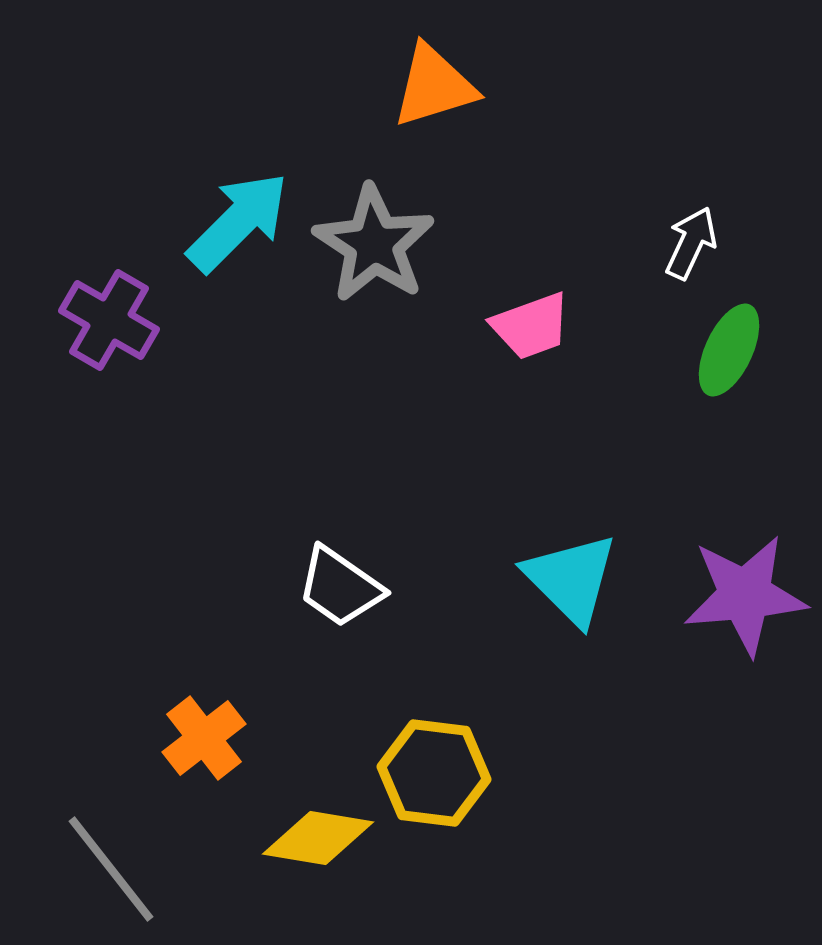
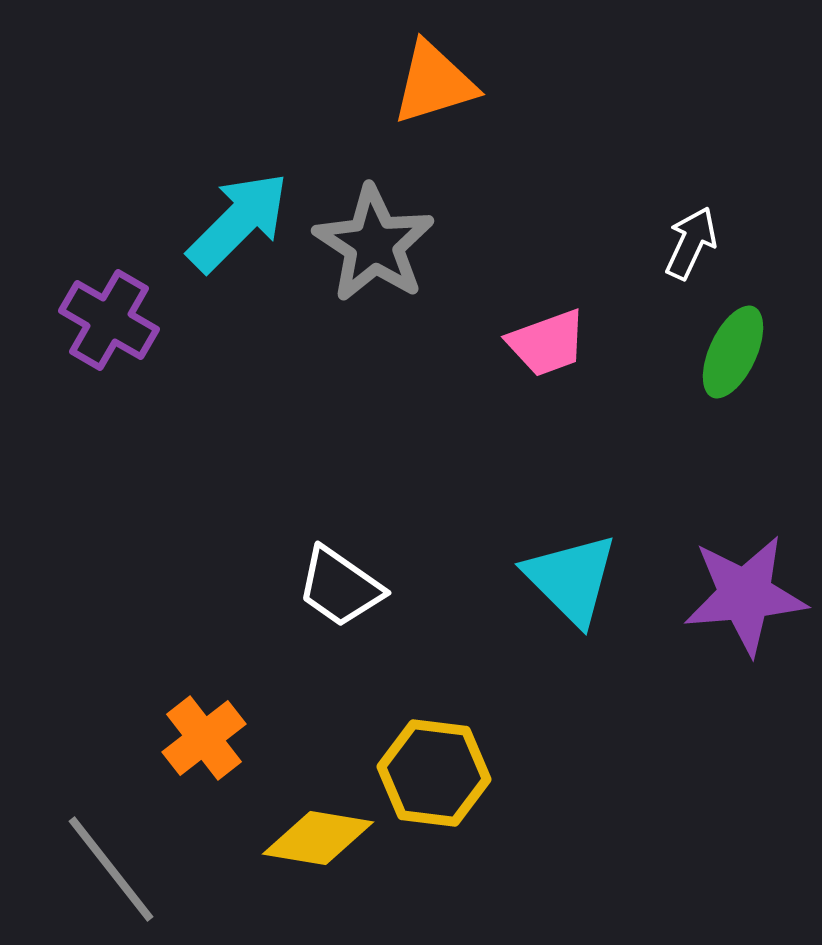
orange triangle: moved 3 px up
pink trapezoid: moved 16 px right, 17 px down
green ellipse: moved 4 px right, 2 px down
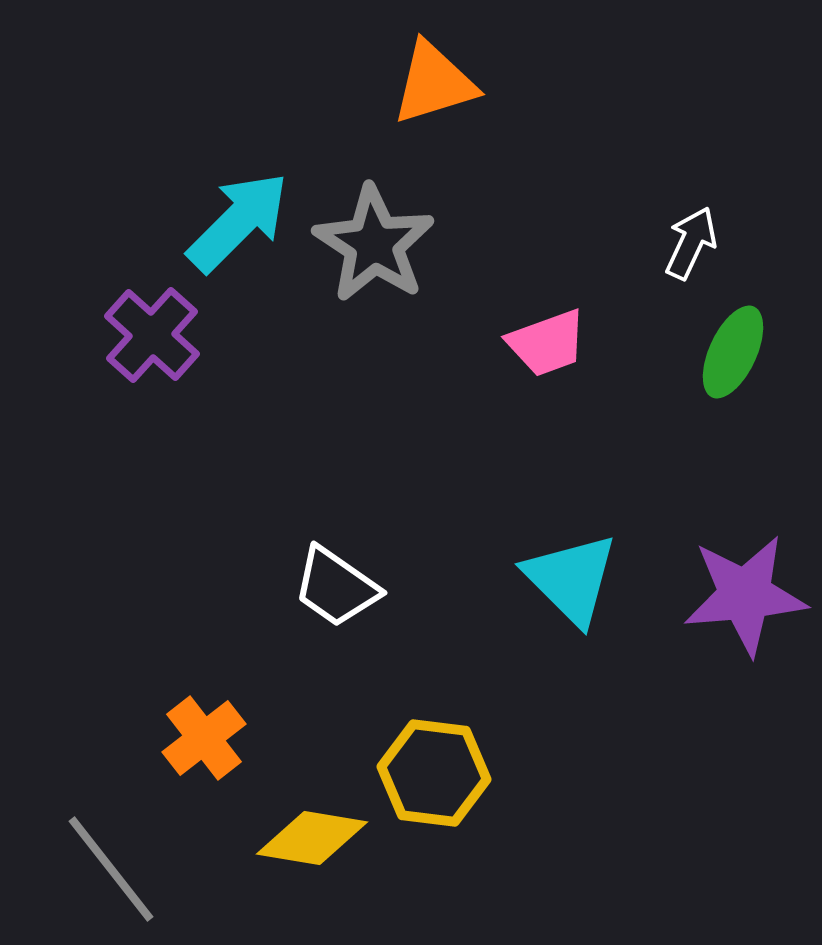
purple cross: moved 43 px right, 15 px down; rotated 12 degrees clockwise
white trapezoid: moved 4 px left
yellow diamond: moved 6 px left
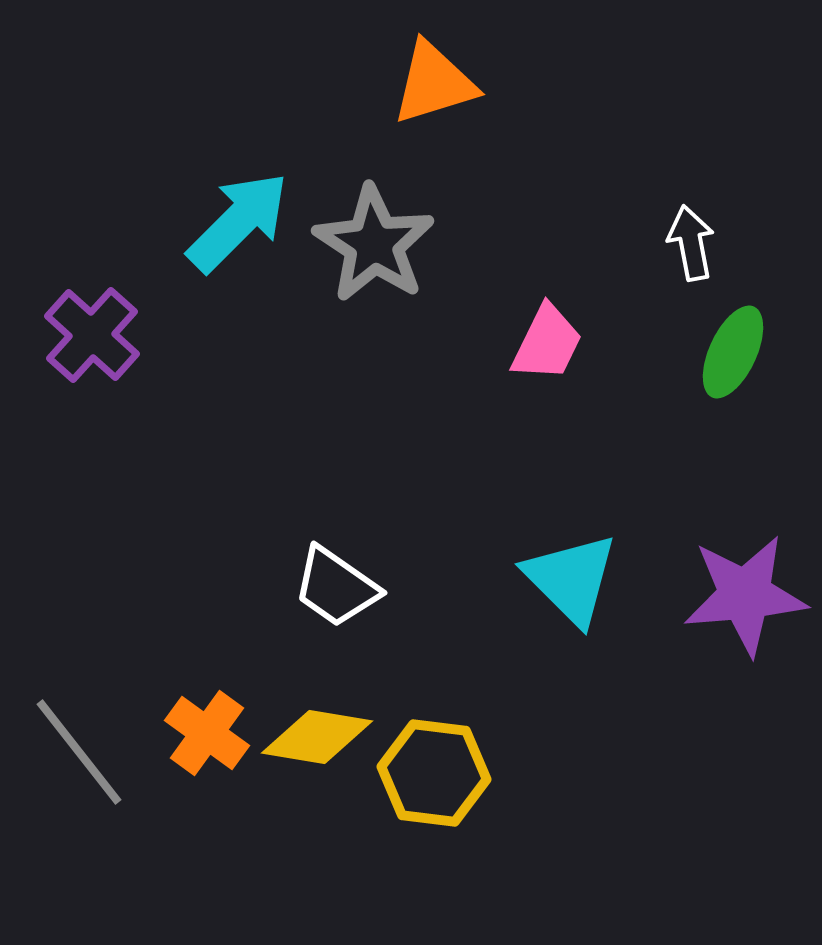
white arrow: rotated 36 degrees counterclockwise
purple cross: moved 60 px left
pink trapezoid: rotated 44 degrees counterclockwise
orange cross: moved 3 px right, 5 px up; rotated 16 degrees counterclockwise
yellow diamond: moved 5 px right, 101 px up
gray line: moved 32 px left, 117 px up
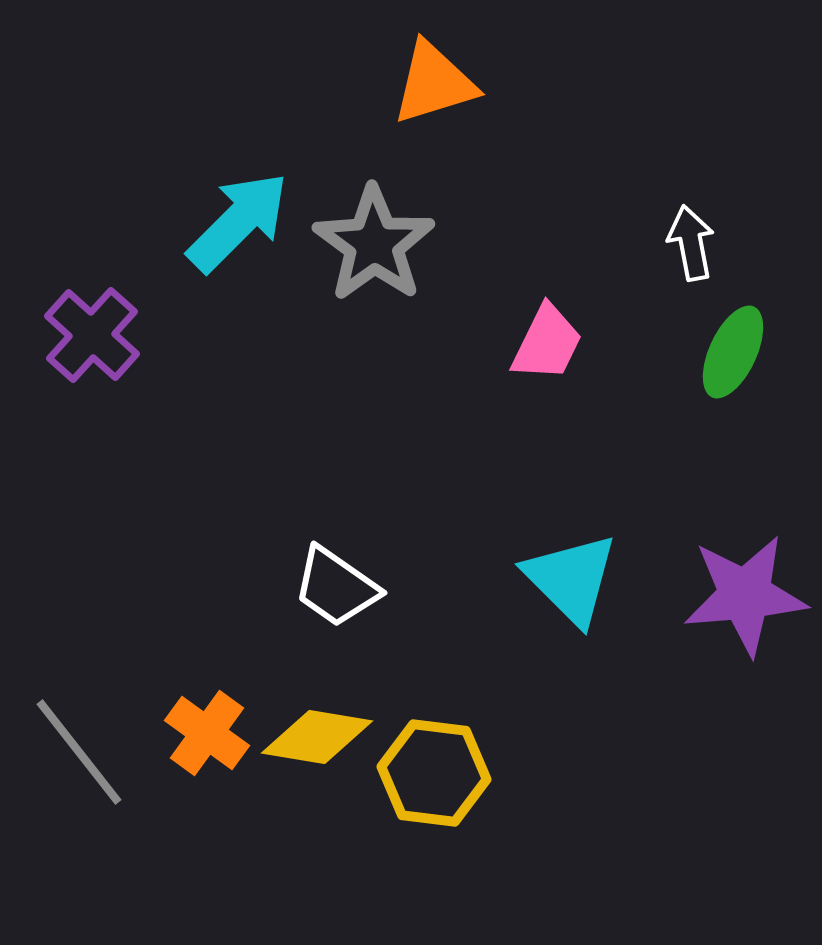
gray star: rotated 3 degrees clockwise
